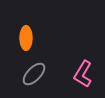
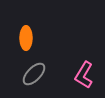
pink L-shape: moved 1 px right, 1 px down
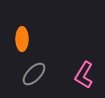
orange ellipse: moved 4 px left, 1 px down
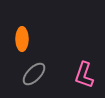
pink L-shape: rotated 12 degrees counterclockwise
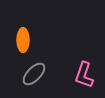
orange ellipse: moved 1 px right, 1 px down
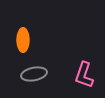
gray ellipse: rotated 35 degrees clockwise
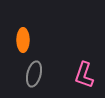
gray ellipse: rotated 65 degrees counterclockwise
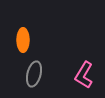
pink L-shape: rotated 12 degrees clockwise
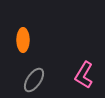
gray ellipse: moved 6 px down; rotated 20 degrees clockwise
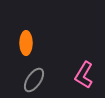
orange ellipse: moved 3 px right, 3 px down
